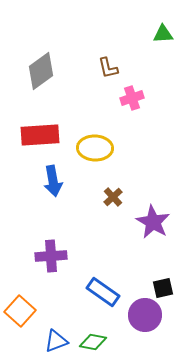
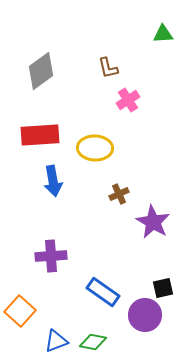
pink cross: moved 4 px left, 2 px down; rotated 15 degrees counterclockwise
brown cross: moved 6 px right, 3 px up; rotated 18 degrees clockwise
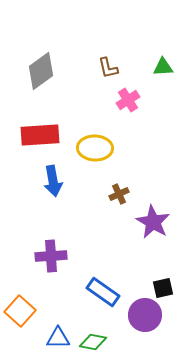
green triangle: moved 33 px down
blue triangle: moved 2 px right, 3 px up; rotated 20 degrees clockwise
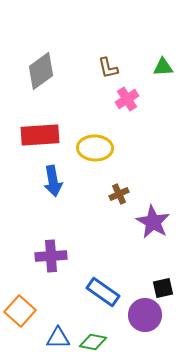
pink cross: moved 1 px left, 1 px up
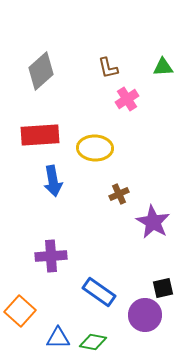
gray diamond: rotated 6 degrees counterclockwise
blue rectangle: moved 4 px left
